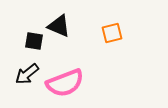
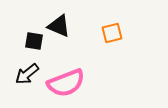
pink semicircle: moved 1 px right
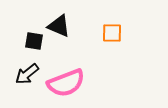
orange square: rotated 15 degrees clockwise
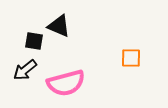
orange square: moved 19 px right, 25 px down
black arrow: moved 2 px left, 4 px up
pink semicircle: rotated 6 degrees clockwise
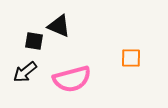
black arrow: moved 2 px down
pink semicircle: moved 6 px right, 4 px up
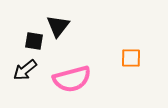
black triangle: moved 1 px left; rotated 45 degrees clockwise
black arrow: moved 2 px up
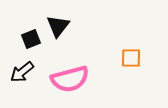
black square: moved 3 px left, 2 px up; rotated 30 degrees counterclockwise
black arrow: moved 3 px left, 2 px down
pink semicircle: moved 2 px left
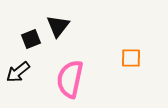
black arrow: moved 4 px left
pink semicircle: rotated 117 degrees clockwise
